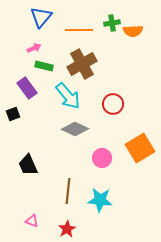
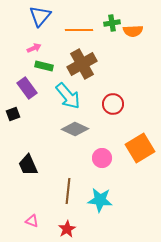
blue triangle: moved 1 px left, 1 px up
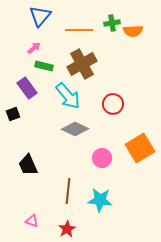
pink arrow: rotated 16 degrees counterclockwise
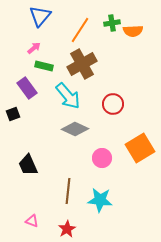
orange line: moved 1 px right; rotated 56 degrees counterclockwise
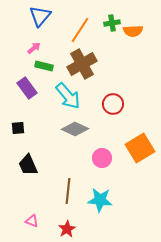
black square: moved 5 px right, 14 px down; rotated 16 degrees clockwise
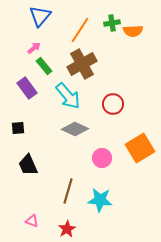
green rectangle: rotated 36 degrees clockwise
brown line: rotated 10 degrees clockwise
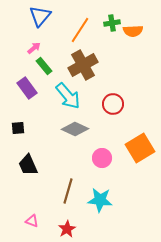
brown cross: moved 1 px right, 1 px down
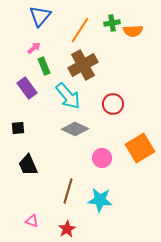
green rectangle: rotated 18 degrees clockwise
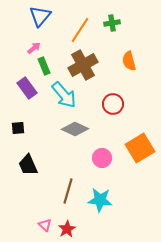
orange semicircle: moved 4 px left, 30 px down; rotated 78 degrees clockwise
cyan arrow: moved 4 px left, 1 px up
pink triangle: moved 13 px right, 4 px down; rotated 24 degrees clockwise
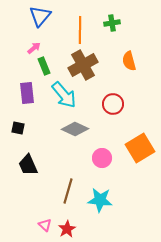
orange line: rotated 32 degrees counterclockwise
purple rectangle: moved 5 px down; rotated 30 degrees clockwise
black square: rotated 16 degrees clockwise
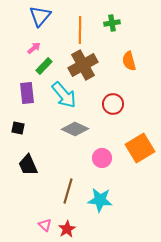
green rectangle: rotated 66 degrees clockwise
